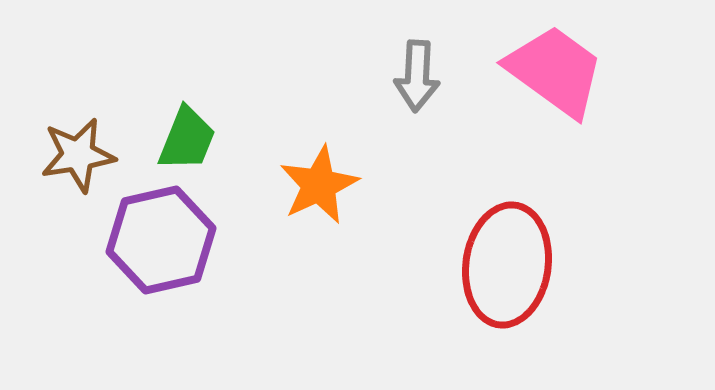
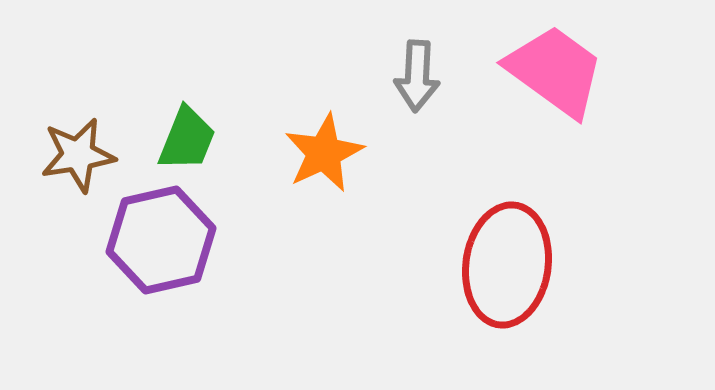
orange star: moved 5 px right, 32 px up
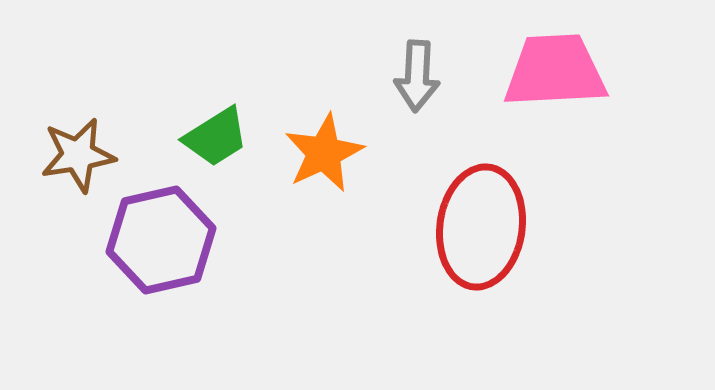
pink trapezoid: rotated 39 degrees counterclockwise
green trapezoid: moved 29 px right, 2 px up; rotated 36 degrees clockwise
red ellipse: moved 26 px left, 38 px up
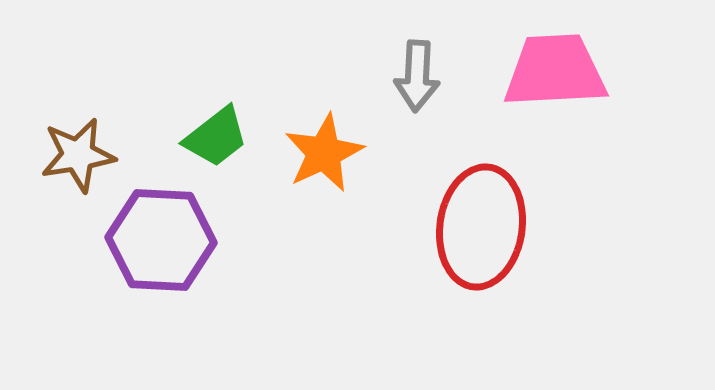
green trapezoid: rotated 6 degrees counterclockwise
purple hexagon: rotated 16 degrees clockwise
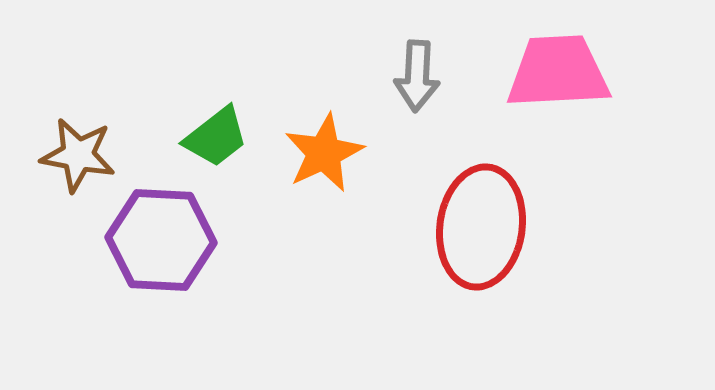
pink trapezoid: moved 3 px right, 1 px down
brown star: rotated 20 degrees clockwise
